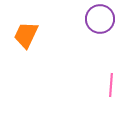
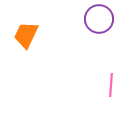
purple circle: moved 1 px left
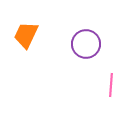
purple circle: moved 13 px left, 25 px down
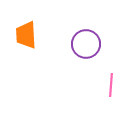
orange trapezoid: rotated 28 degrees counterclockwise
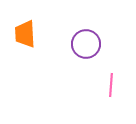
orange trapezoid: moved 1 px left, 1 px up
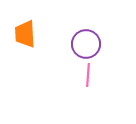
pink line: moved 23 px left, 10 px up
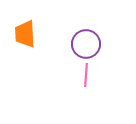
pink line: moved 2 px left
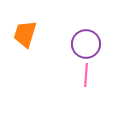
orange trapezoid: rotated 20 degrees clockwise
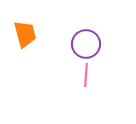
orange trapezoid: rotated 148 degrees clockwise
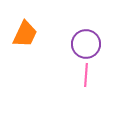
orange trapezoid: rotated 40 degrees clockwise
